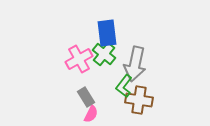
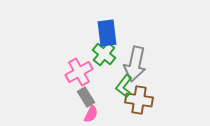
pink cross: moved 13 px down
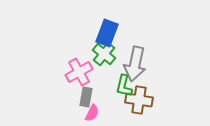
blue rectangle: rotated 28 degrees clockwise
green L-shape: rotated 25 degrees counterclockwise
gray rectangle: rotated 42 degrees clockwise
pink semicircle: moved 1 px right, 1 px up
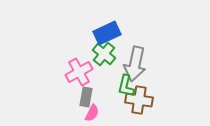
blue rectangle: rotated 44 degrees clockwise
green L-shape: moved 2 px right
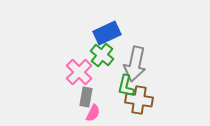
green cross: moved 2 px left, 1 px down
pink cross: rotated 16 degrees counterclockwise
pink semicircle: moved 1 px right
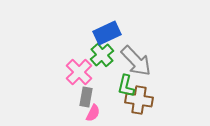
green cross: rotated 10 degrees clockwise
gray arrow: moved 1 px right, 3 px up; rotated 56 degrees counterclockwise
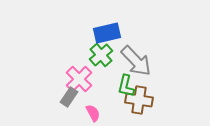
blue rectangle: rotated 12 degrees clockwise
green cross: moved 1 px left
pink cross: moved 7 px down
gray rectangle: moved 17 px left; rotated 24 degrees clockwise
pink semicircle: rotated 54 degrees counterclockwise
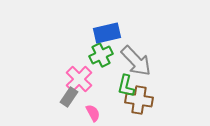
green cross: rotated 15 degrees clockwise
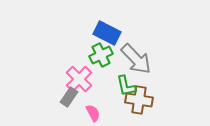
blue rectangle: rotated 40 degrees clockwise
gray arrow: moved 2 px up
green L-shape: rotated 25 degrees counterclockwise
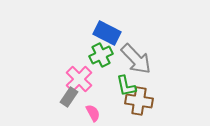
brown cross: moved 1 px down
